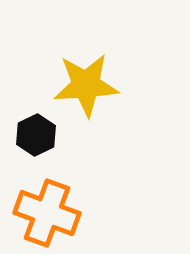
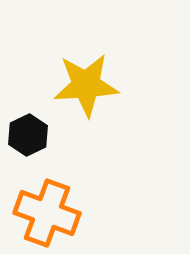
black hexagon: moved 8 px left
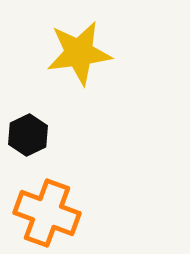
yellow star: moved 7 px left, 32 px up; rotated 4 degrees counterclockwise
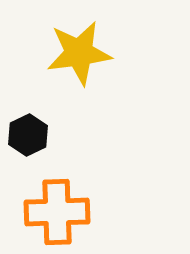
orange cross: moved 10 px right, 1 px up; rotated 22 degrees counterclockwise
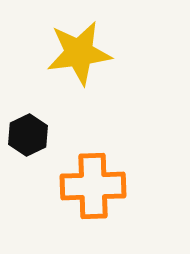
orange cross: moved 36 px right, 26 px up
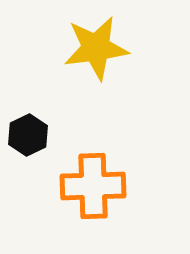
yellow star: moved 17 px right, 5 px up
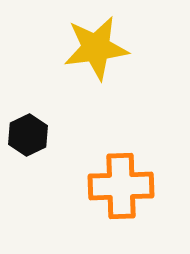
orange cross: moved 28 px right
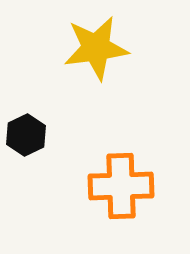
black hexagon: moved 2 px left
